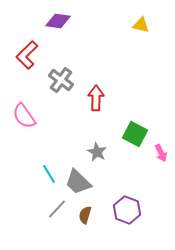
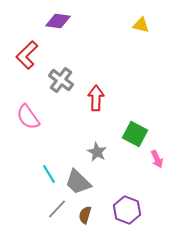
pink semicircle: moved 4 px right, 1 px down
pink arrow: moved 4 px left, 6 px down
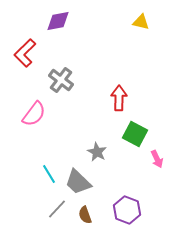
purple diamond: rotated 20 degrees counterclockwise
yellow triangle: moved 3 px up
red L-shape: moved 2 px left, 2 px up
red arrow: moved 23 px right
pink semicircle: moved 6 px right, 3 px up; rotated 108 degrees counterclockwise
brown semicircle: rotated 36 degrees counterclockwise
